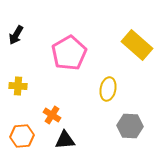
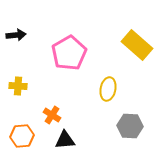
black arrow: rotated 126 degrees counterclockwise
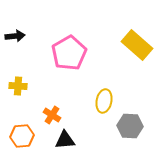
black arrow: moved 1 px left, 1 px down
yellow ellipse: moved 4 px left, 12 px down
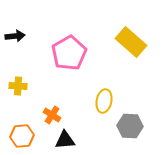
yellow rectangle: moved 6 px left, 3 px up
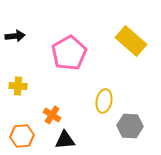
yellow rectangle: moved 1 px up
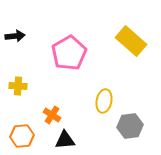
gray hexagon: rotated 10 degrees counterclockwise
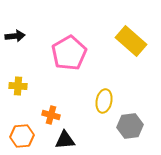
orange cross: moved 1 px left; rotated 18 degrees counterclockwise
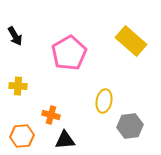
black arrow: rotated 66 degrees clockwise
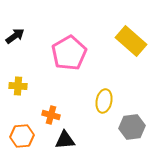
black arrow: rotated 96 degrees counterclockwise
gray hexagon: moved 2 px right, 1 px down
